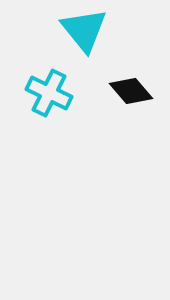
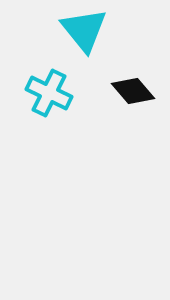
black diamond: moved 2 px right
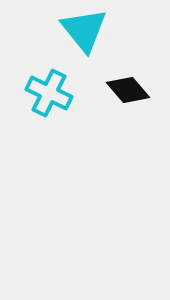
black diamond: moved 5 px left, 1 px up
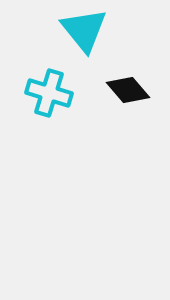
cyan cross: rotated 9 degrees counterclockwise
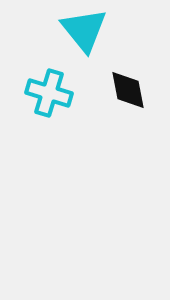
black diamond: rotated 30 degrees clockwise
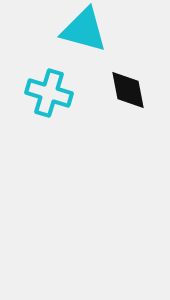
cyan triangle: rotated 36 degrees counterclockwise
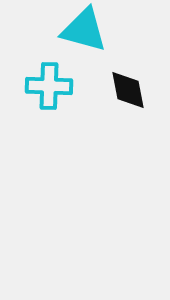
cyan cross: moved 7 px up; rotated 15 degrees counterclockwise
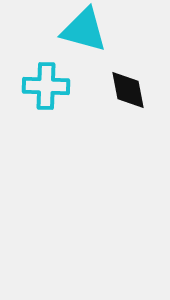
cyan cross: moved 3 px left
